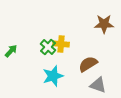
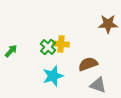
brown star: moved 4 px right
brown semicircle: rotated 12 degrees clockwise
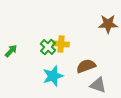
brown semicircle: moved 2 px left, 2 px down
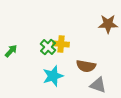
brown semicircle: rotated 150 degrees counterclockwise
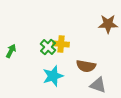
green arrow: rotated 16 degrees counterclockwise
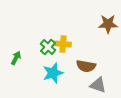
yellow cross: moved 2 px right
green arrow: moved 5 px right, 7 px down
cyan star: moved 3 px up
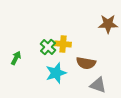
brown semicircle: moved 3 px up
cyan star: moved 3 px right
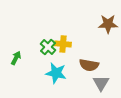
brown semicircle: moved 3 px right, 2 px down
cyan star: rotated 30 degrees clockwise
gray triangle: moved 3 px right, 2 px up; rotated 42 degrees clockwise
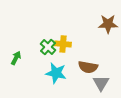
brown semicircle: moved 1 px left, 2 px down
